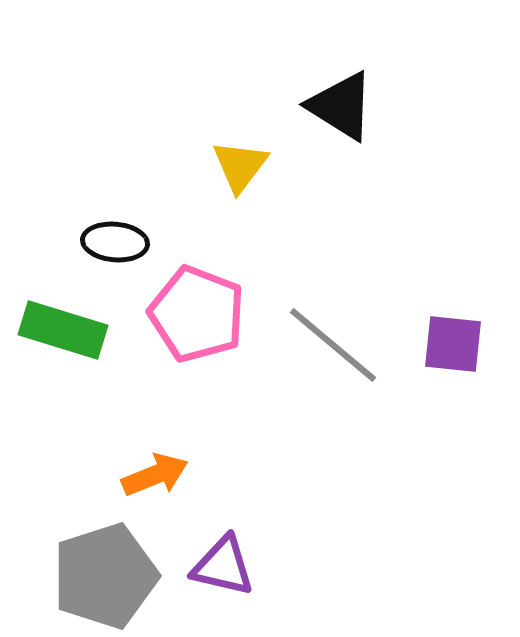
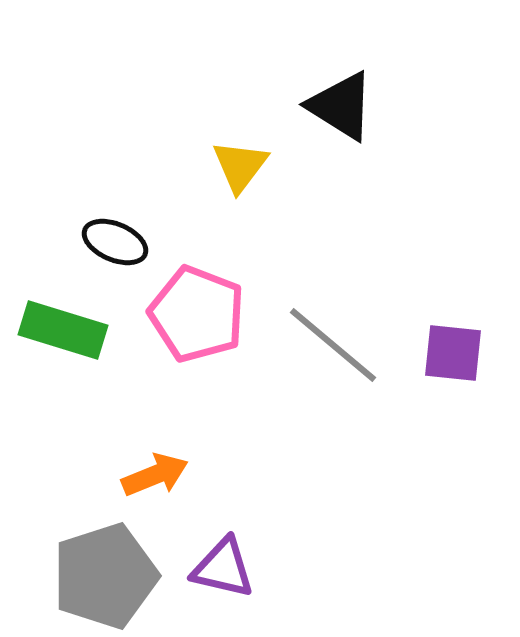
black ellipse: rotated 18 degrees clockwise
purple square: moved 9 px down
purple triangle: moved 2 px down
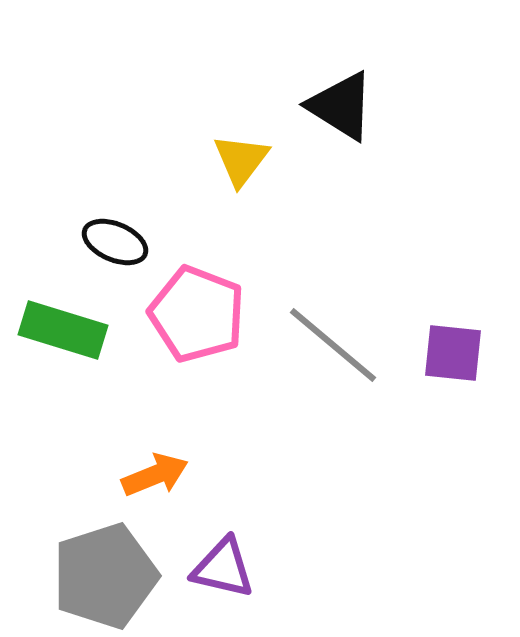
yellow triangle: moved 1 px right, 6 px up
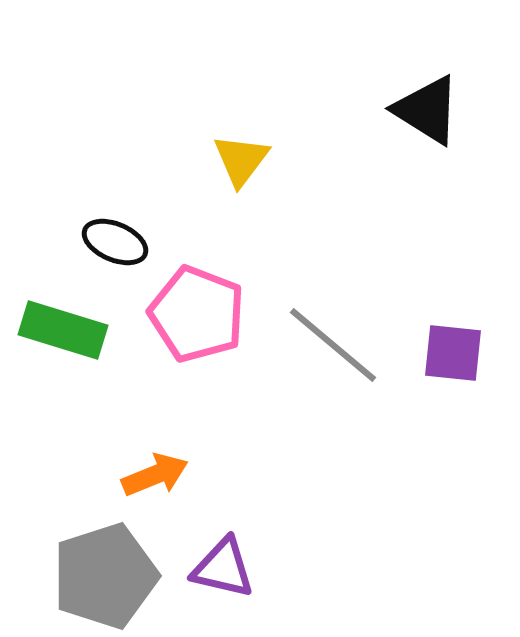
black triangle: moved 86 px right, 4 px down
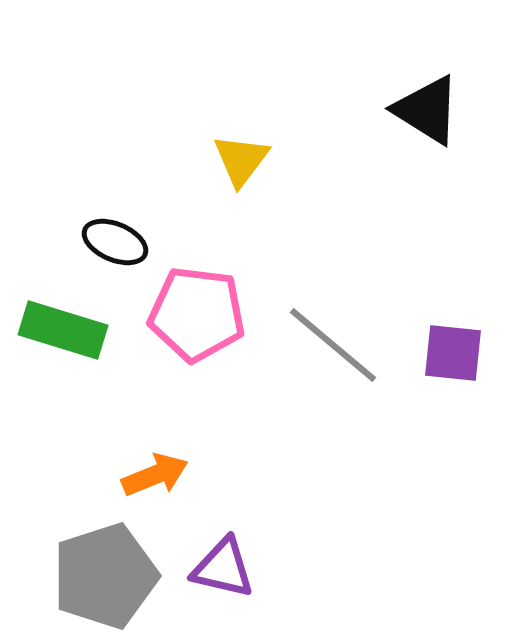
pink pentagon: rotated 14 degrees counterclockwise
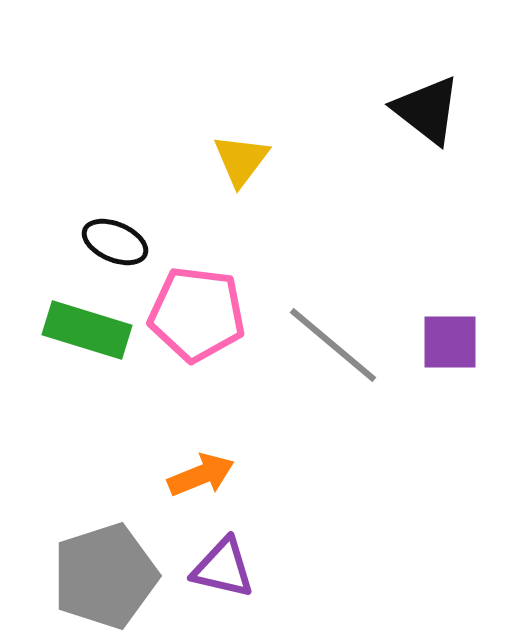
black triangle: rotated 6 degrees clockwise
green rectangle: moved 24 px right
purple square: moved 3 px left, 11 px up; rotated 6 degrees counterclockwise
orange arrow: moved 46 px right
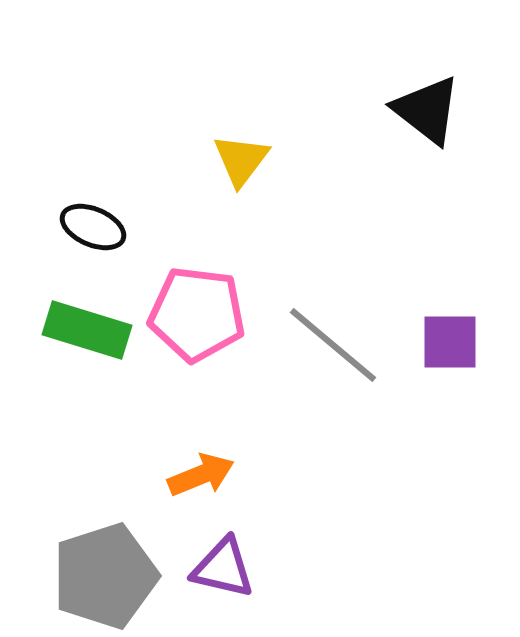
black ellipse: moved 22 px left, 15 px up
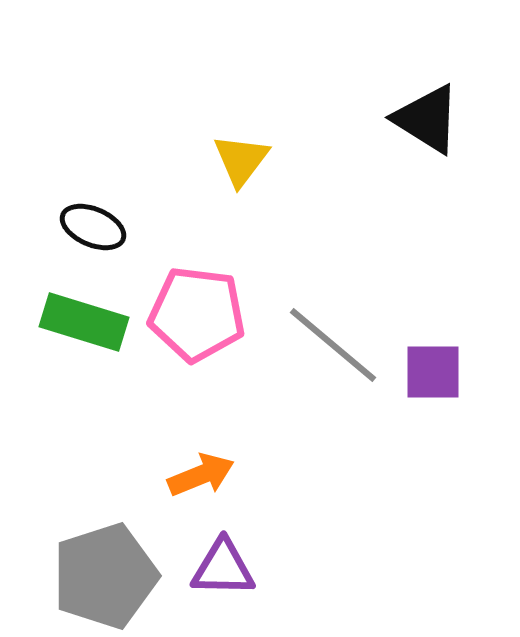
black triangle: moved 9 px down; rotated 6 degrees counterclockwise
green rectangle: moved 3 px left, 8 px up
purple square: moved 17 px left, 30 px down
purple triangle: rotated 12 degrees counterclockwise
